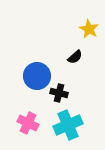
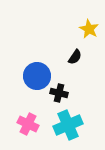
black semicircle: rotated 14 degrees counterclockwise
pink cross: moved 1 px down
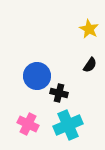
black semicircle: moved 15 px right, 8 px down
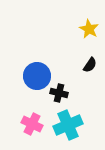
pink cross: moved 4 px right
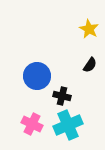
black cross: moved 3 px right, 3 px down
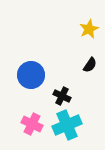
yellow star: rotated 18 degrees clockwise
blue circle: moved 6 px left, 1 px up
black cross: rotated 12 degrees clockwise
cyan cross: moved 1 px left
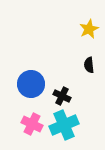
black semicircle: moved 1 px left; rotated 140 degrees clockwise
blue circle: moved 9 px down
cyan cross: moved 3 px left
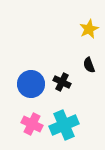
black semicircle: rotated 14 degrees counterclockwise
black cross: moved 14 px up
